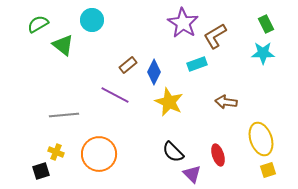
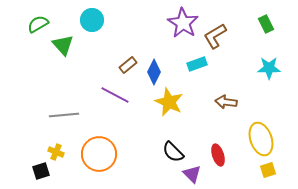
green triangle: rotated 10 degrees clockwise
cyan star: moved 6 px right, 15 px down
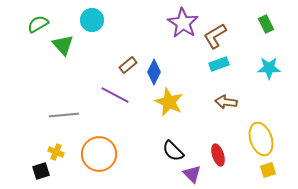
cyan rectangle: moved 22 px right
black semicircle: moved 1 px up
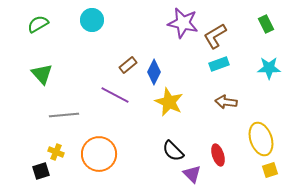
purple star: rotated 20 degrees counterclockwise
green triangle: moved 21 px left, 29 px down
yellow square: moved 2 px right
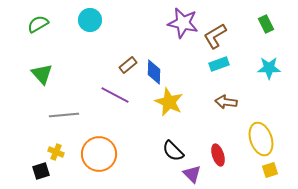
cyan circle: moved 2 px left
blue diamond: rotated 25 degrees counterclockwise
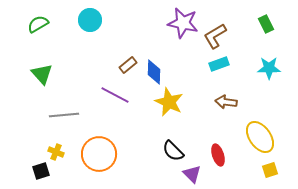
yellow ellipse: moved 1 px left, 2 px up; rotated 16 degrees counterclockwise
